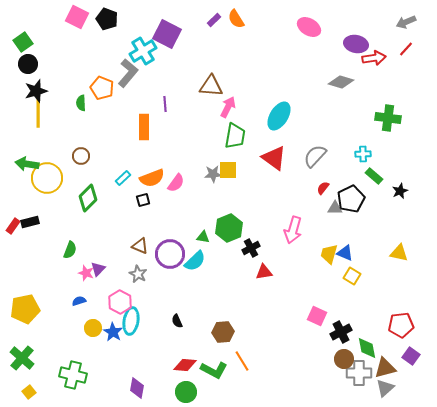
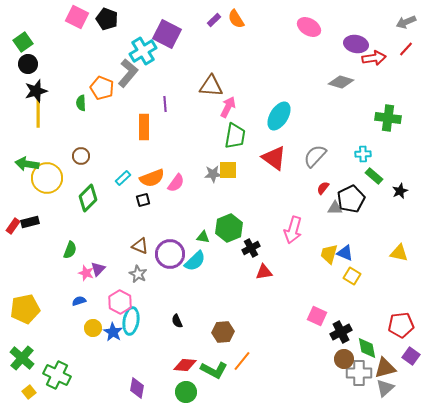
orange line at (242, 361): rotated 70 degrees clockwise
green cross at (73, 375): moved 16 px left; rotated 12 degrees clockwise
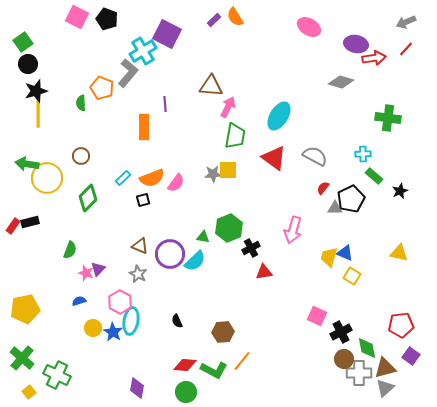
orange semicircle at (236, 19): moved 1 px left, 2 px up
gray semicircle at (315, 156): rotated 75 degrees clockwise
yellow trapezoid at (329, 254): moved 3 px down
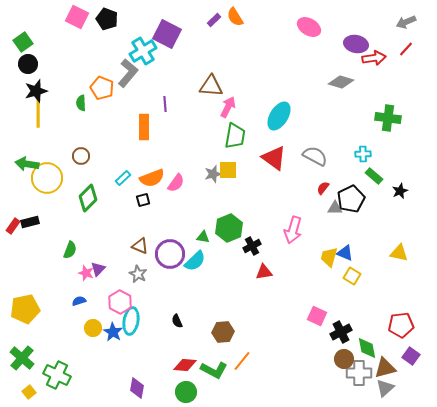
gray star at (213, 174): rotated 12 degrees counterclockwise
black cross at (251, 248): moved 1 px right, 2 px up
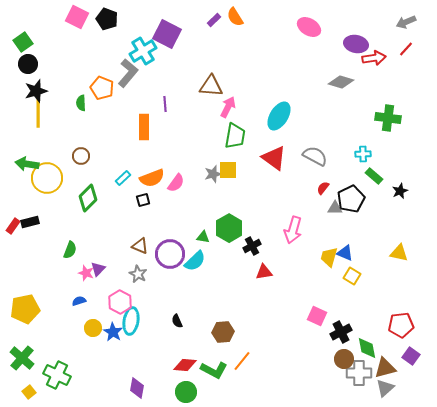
green hexagon at (229, 228): rotated 8 degrees counterclockwise
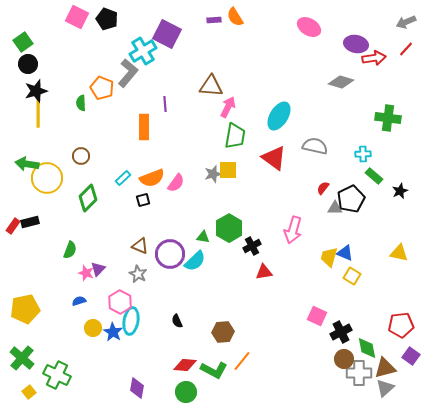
purple rectangle at (214, 20): rotated 40 degrees clockwise
gray semicircle at (315, 156): moved 10 px up; rotated 15 degrees counterclockwise
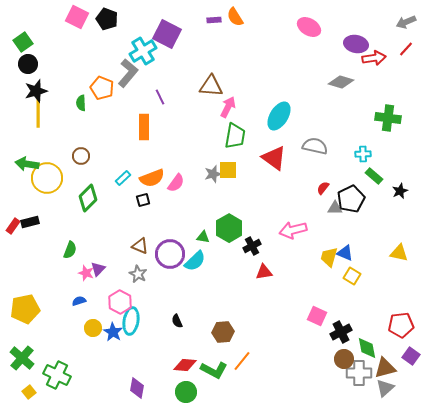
purple line at (165, 104): moved 5 px left, 7 px up; rotated 21 degrees counterclockwise
pink arrow at (293, 230): rotated 60 degrees clockwise
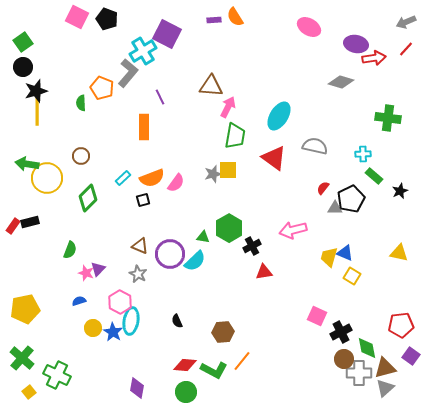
black circle at (28, 64): moved 5 px left, 3 px down
yellow line at (38, 113): moved 1 px left, 2 px up
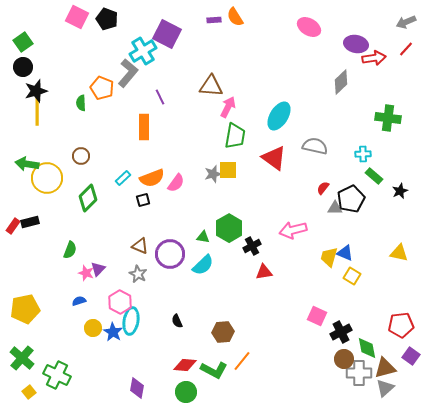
gray diamond at (341, 82): rotated 60 degrees counterclockwise
cyan semicircle at (195, 261): moved 8 px right, 4 px down
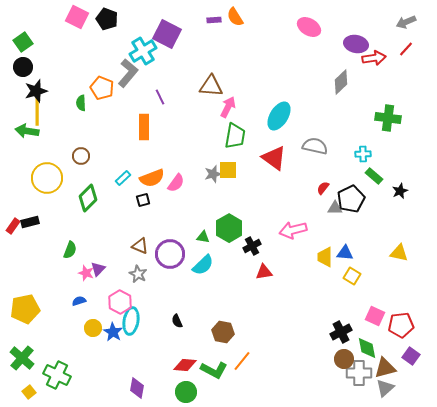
green arrow at (27, 164): moved 33 px up
blue triangle at (345, 253): rotated 18 degrees counterclockwise
yellow trapezoid at (329, 257): moved 4 px left; rotated 15 degrees counterclockwise
pink square at (317, 316): moved 58 px right
brown hexagon at (223, 332): rotated 15 degrees clockwise
